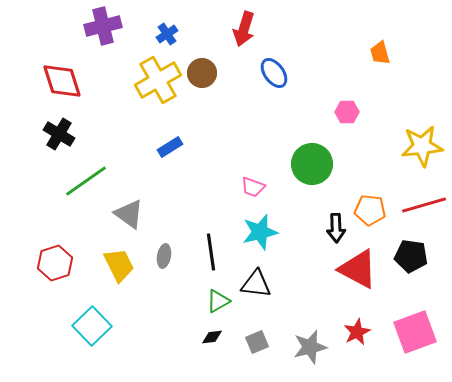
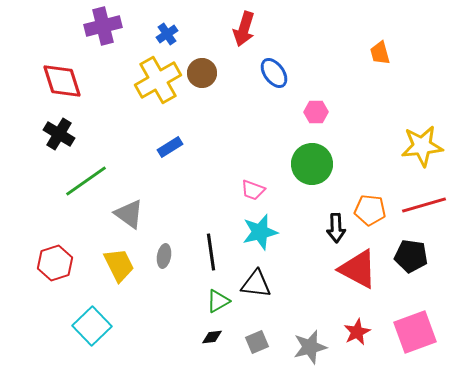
pink hexagon: moved 31 px left
pink trapezoid: moved 3 px down
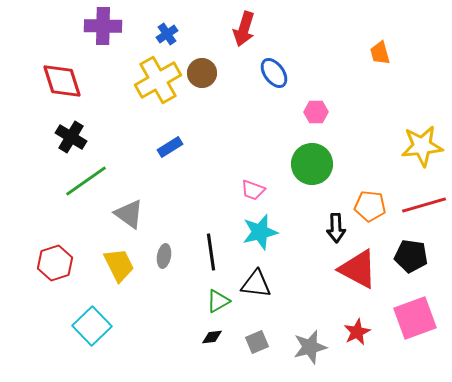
purple cross: rotated 15 degrees clockwise
black cross: moved 12 px right, 3 px down
orange pentagon: moved 4 px up
pink square: moved 14 px up
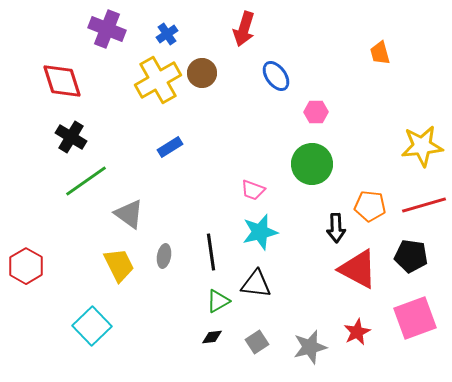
purple cross: moved 4 px right, 3 px down; rotated 21 degrees clockwise
blue ellipse: moved 2 px right, 3 px down
red hexagon: moved 29 px left, 3 px down; rotated 12 degrees counterclockwise
gray square: rotated 10 degrees counterclockwise
